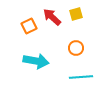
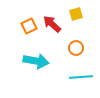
red arrow: moved 7 px down
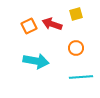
red arrow: rotated 24 degrees counterclockwise
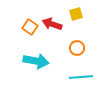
orange square: moved 1 px right, 1 px down; rotated 28 degrees counterclockwise
orange circle: moved 1 px right
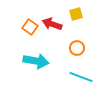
cyan line: rotated 25 degrees clockwise
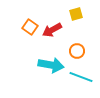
red arrow: moved 6 px down; rotated 48 degrees counterclockwise
orange circle: moved 3 px down
cyan arrow: moved 15 px right, 4 px down
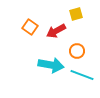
red arrow: moved 4 px right, 1 px down
cyan line: moved 1 px right, 2 px up
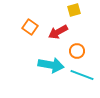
yellow square: moved 2 px left, 4 px up
red arrow: moved 2 px right, 1 px down
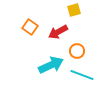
cyan arrow: rotated 35 degrees counterclockwise
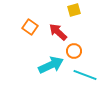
red arrow: rotated 72 degrees clockwise
orange circle: moved 3 px left
cyan line: moved 3 px right
